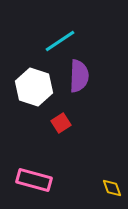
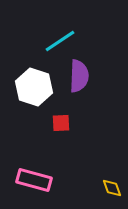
red square: rotated 30 degrees clockwise
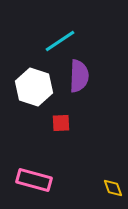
yellow diamond: moved 1 px right
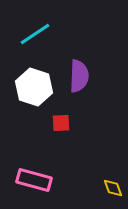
cyan line: moved 25 px left, 7 px up
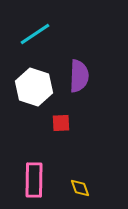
pink rectangle: rotated 76 degrees clockwise
yellow diamond: moved 33 px left
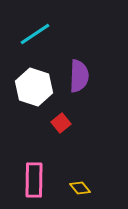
red square: rotated 36 degrees counterclockwise
yellow diamond: rotated 20 degrees counterclockwise
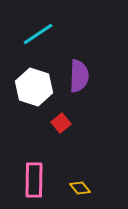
cyan line: moved 3 px right
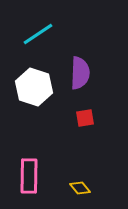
purple semicircle: moved 1 px right, 3 px up
red square: moved 24 px right, 5 px up; rotated 30 degrees clockwise
pink rectangle: moved 5 px left, 4 px up
